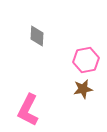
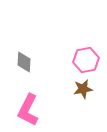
gray diamond: moved 13 px left, 26 px down
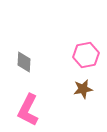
pink hexagon: moved 5 px up
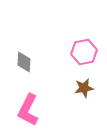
pink hexagon: moved 2 px left, 3 px up
brown star: moved 1 px right, 1 px up
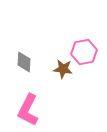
brown star: moved 21 px left, 19 px up; rotated 18 degrees clockwise
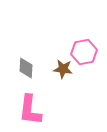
gray diamond: moved 2 px right, 6 px down
pink L-shape: moved 2 px right; rotated 20 degrees counterclockwise
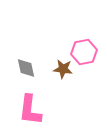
gray diamond: rotated 15 degrees counterclockwise
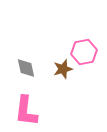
brown star: rotated 24 degrees counterclockwise
pink L-shape: moved 4 px left, 1 px down
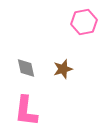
pink hexagon: moved 30 px up
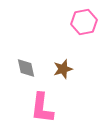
pink L-shape: moved 16 px right, 3 px up
